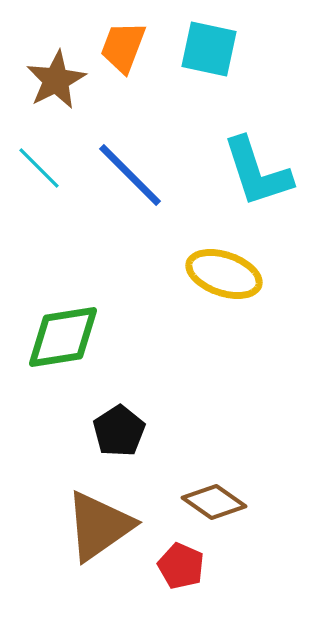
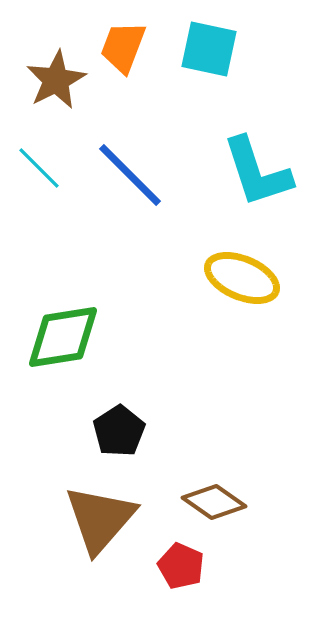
yellow ellipse: moved 18 px right, 4 px down; rotated 4 degrees clockwise
brown triangle: moved 1 px right, 7 px up; rotated 14 degrees counterclockwise
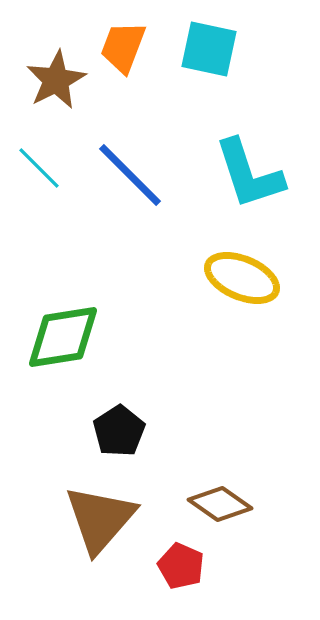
cyan L-shape: moved 8 px left, 2 px down
brown diamond: moved 6 px right, 2 px down
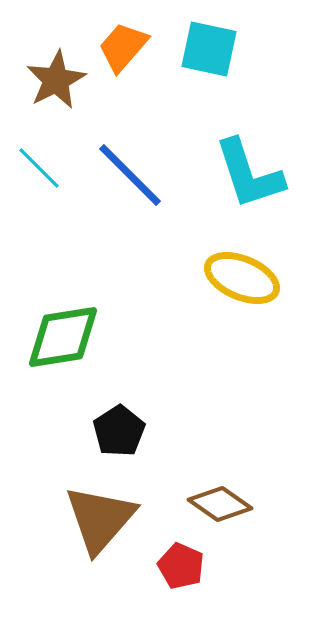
orange trapezoid: rotated 20 degrees clockwise
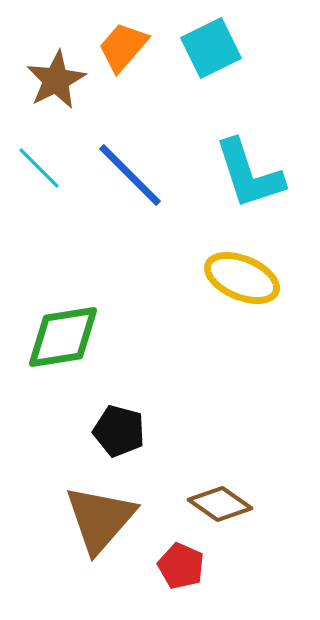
cyan square: moved 2 px right, 1 px up; rotated 38 degrees counterclockwise
black pentagon: rotated 24 degrees counterclockwise
